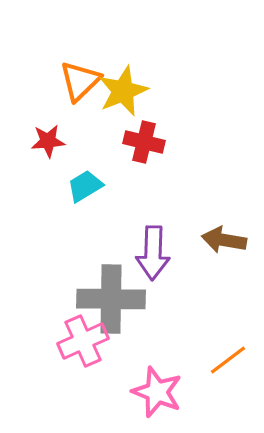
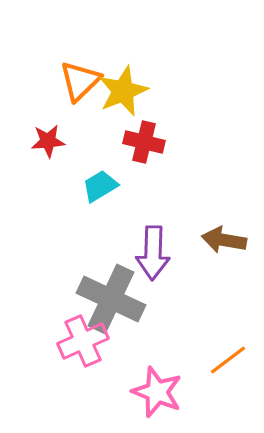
cyan trapezoid: moved 15 px right
gray cross: rotated 24 degrees clockwise
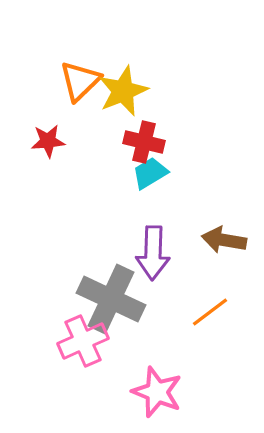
cyan trapezoid: moved 50 px right, 13 px up
orange line: moved 18 px left, 48 px up
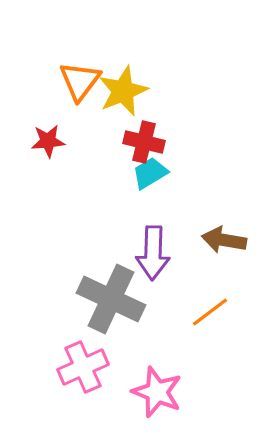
orange triangle: rotated 9 degrees counterclockwise
pink cross: moved 26 px down
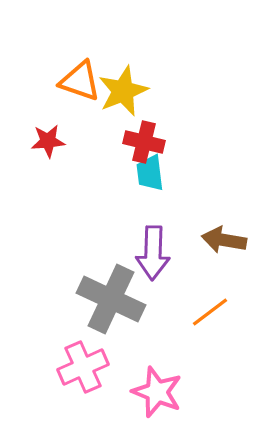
orange triangle: rotated 48 degrees counterclockwise
cyan trapezoid: rotated 66 degrees counterclockwise
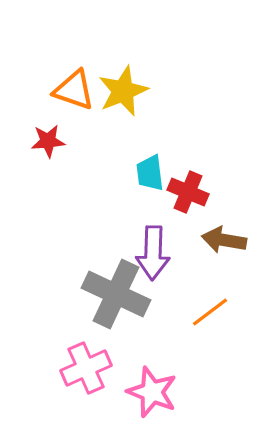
orange triangle: moved 6 px left, 9 px down
red cross: moved 44 px right, 50 px down; rotated 9 degrees clockwise
gray cross: moved 5 px right, 5 px up
pink cross: moved 3 px right, 1 px down
pink star: moved 5 px left
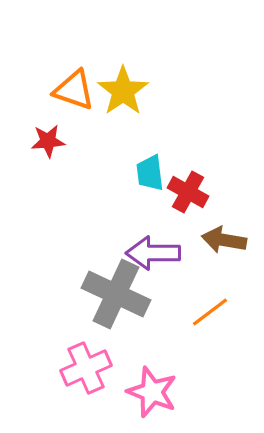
yellow star: rotated 12 degrees counterclockwise
red cross: rotated 6 degrees clockwise
purple arrow: rotated 88 degrees clockwise
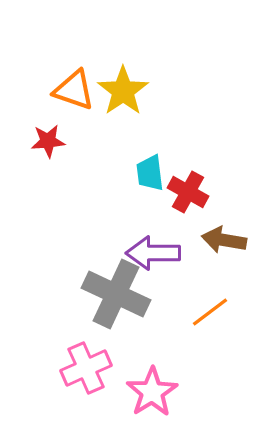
pink star: rotated 18 degrees clockwise
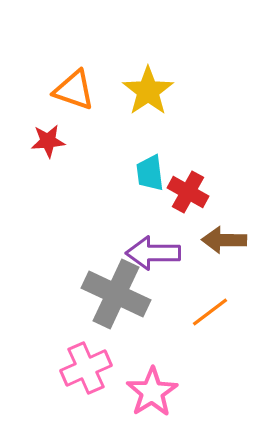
yellow star: moved 25 px right
brown arrow: rotated 9 degrees counterclockwise
